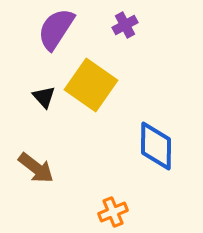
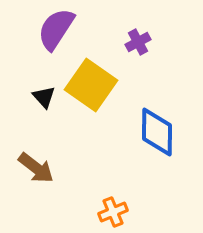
purple cross: moved 13 px right, 17 px down
blue diamond: moved 1 px right, 14 px up
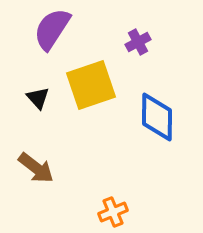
purple semicircle: moved 4 px left
yellow square: rotated 36 degrees clockwise
black triangle: moved 6 px left, 1 px down
blue diamond: moved 15 px up
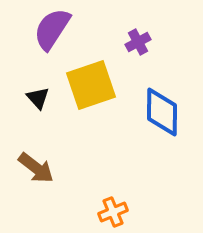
blue diamond: moved 5 px right, 5 px up
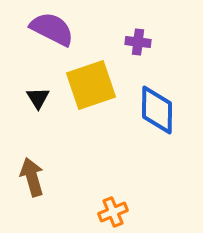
purple semicircle: rotated 84 degrees clockwise
purple cross: rotated 35 degrees clockwise
black triangle: rotated 10 degrees clockwise
blue diamond: moved 5 px left, 2 px up
brown arrow: moved 4 px left, 9 px down; rotated 144 degrees counterclockwise
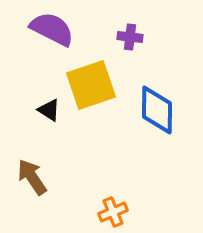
purple cross: moved 8 px left, 5 px up
black triangle: moved 11 px right, 12 px down; rotated 25 degrees counterclockwise
brown arrow: rotated 18 degrees counterclockwise
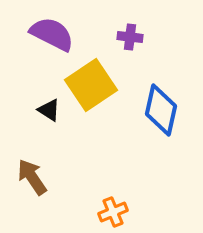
purple semicircle: moved 5 px down
yellow square: rotated 15 degrees counterclockwise
blue diamond: moved 4 px right; rotated 12 degrees clockwise
